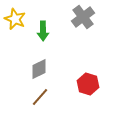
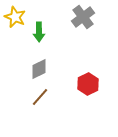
yellow star: moved 2 px up
green arrow: moved 4 px left, 1 px down
red hexagon: rotated 15 degrees clockwise
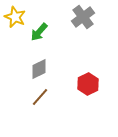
green arrow: rotated 42 degrees clockwise
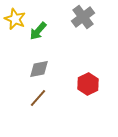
yellow star: moved 2 px down
green arrow: moved 1 px left, 1 px up
gray diamond: rotated 15 degrees clockwise
brown line: moved 2 px left, 1 px down
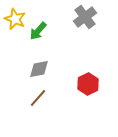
gray cross: moved 2 px right
